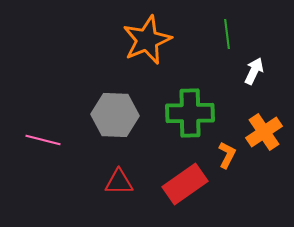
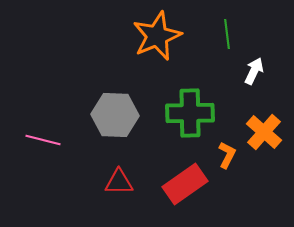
orange star: moved 10 px right, 4 px up
orange cross: rotated 15 degrees counterclockwise
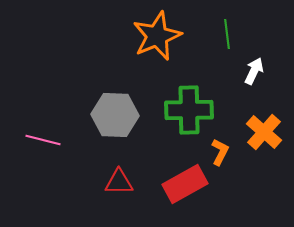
green cross: moved 1 px left, 3 px up
orange L-shape: moved 7 px left, 3 px up
red rectangle: rotated 6 degrees clockwise
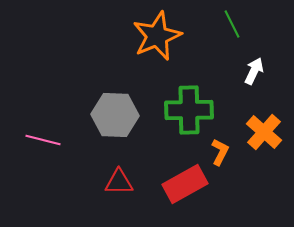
green line: moved 5 px right, 10 px up; rotated 20 degrees counterclockwise
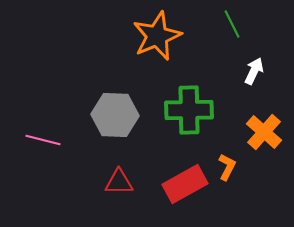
orange L-shape: moved 7 px right, 15 px down
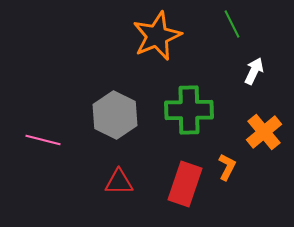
gray hexagon: rotated 24 degrees clockwise
orange cross: rotated 9 degrees clockwise
red rectangle: rotated 42 degrees counterclockwise
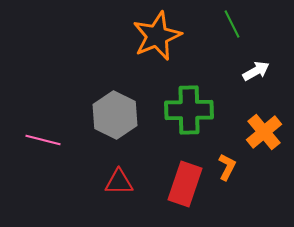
white arrow: moved 2 px right; rotated 36 degrees clockwise
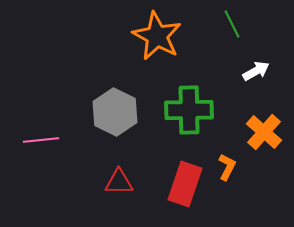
orange star: rotated 21 degrees counterclockwise
gray hexagon: moved 3 px up
orange cross: rotated 9 degrees counterclockwise
pink line: moved 2 px left; rotated 20 degrees counterclockwise
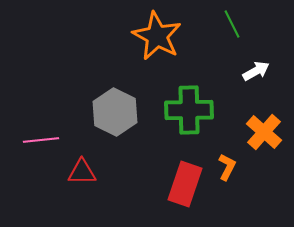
red triangle: moved 37 px left, 10 px up
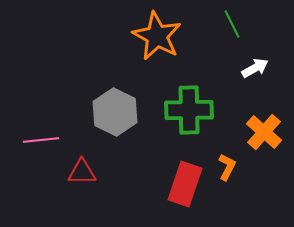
white arrow: moved 1 px left, 3 px up
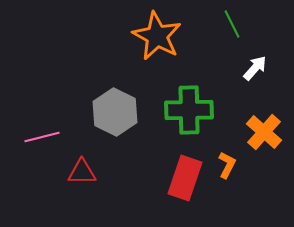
white arrow: rotated 20 degrees counterclockwise
pink line: moved 1 px right, 3 px up; rotated 8 degrees counterclockwise
orange L-shape: moved 2 px up
red rectangle: moved 6 px up
